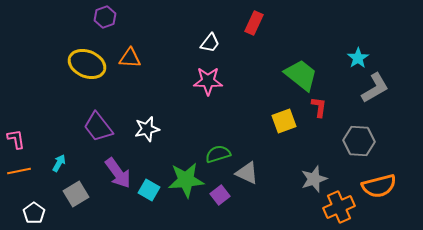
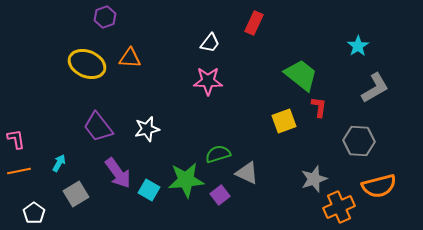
cyan star: moved 12 px up
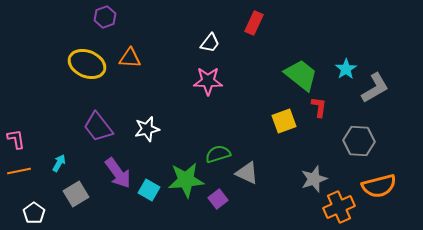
cyan star: moved 12 px left, 23 px down
purple square: moved 2 px left, 4 px down
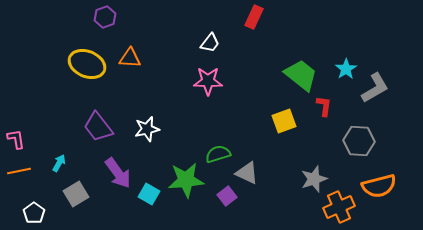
red rectangle: moved 6 px up
red L-shape: moved 5 px right, 1 px up
cyan square: moved 4 px down
purple square: moved 9 px right, 3 px up
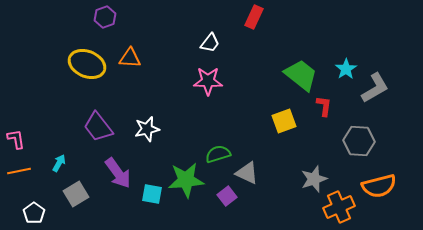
cyan square: moved 3 px right; rotated 20 degrees counterclockwise
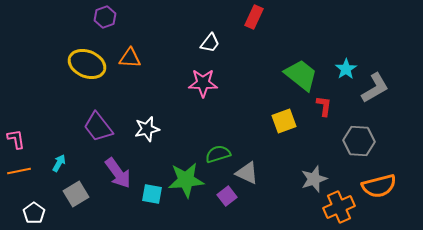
pink star: moved 5 px left, 2 px down
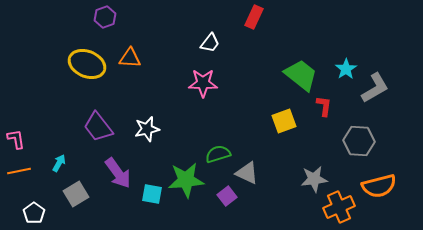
gray star: rotated 12 degrees clockwise
